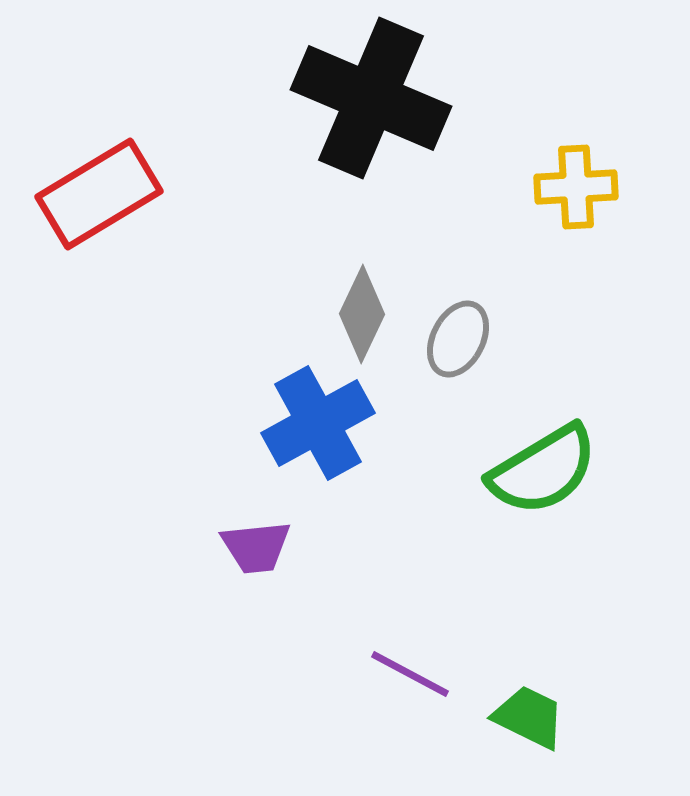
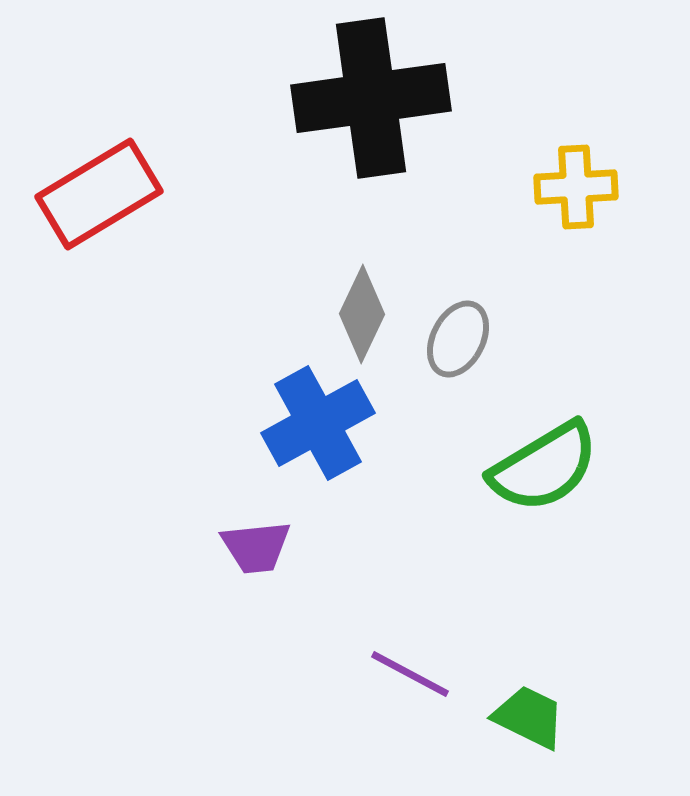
black cross: rotated 31 degrees counterclockwise
green semicircle: moved 1 px right, 3 px up
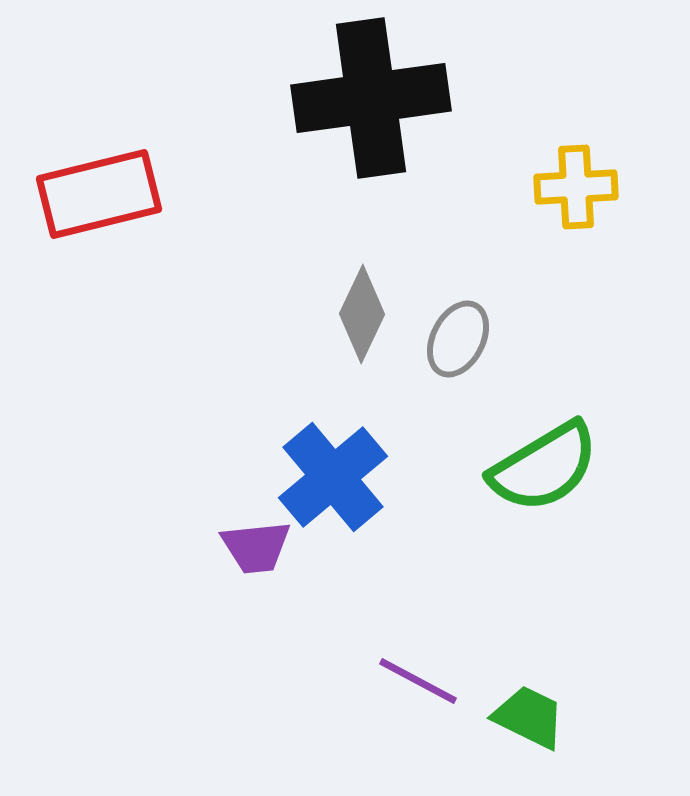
red rectangle: rotated 17 degrees clockwise
blue cross: moved 15 px right, 54 px down; rotated 11 degrees counterclockwise
purple line: moved 8 px right, 7 px down
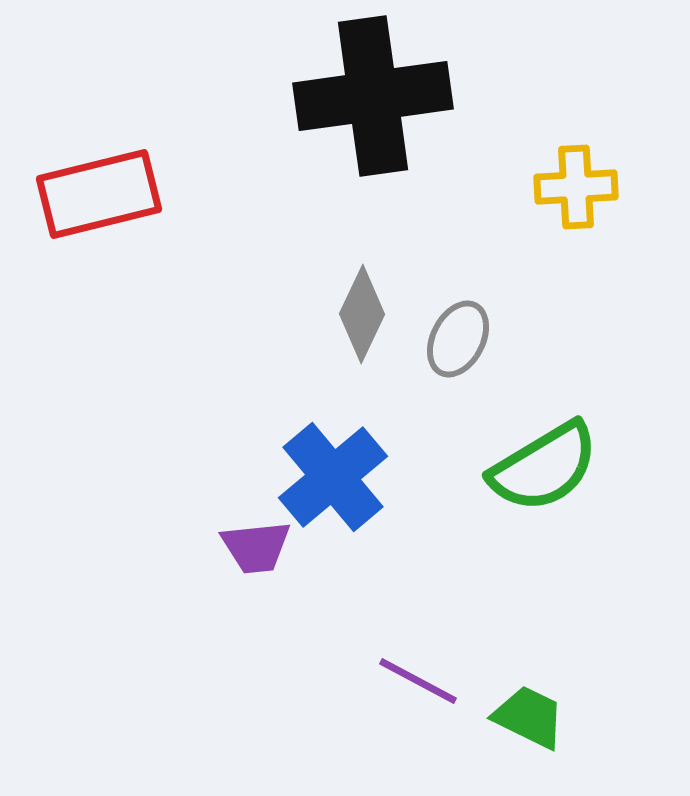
black cross: moved 2 px right, 2 px up
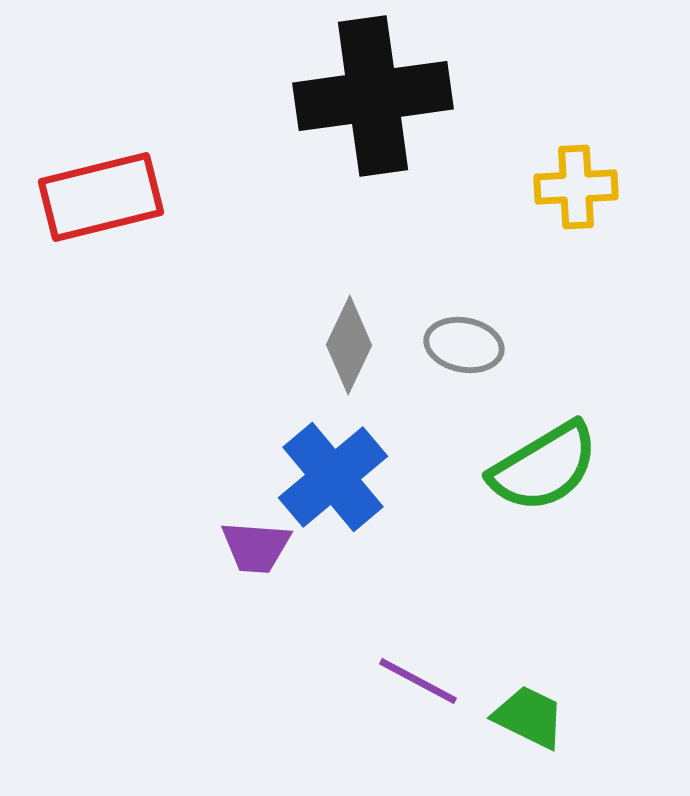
red rectangle: moved 2 px right, 3 px down
gray diamond: moved 13 px left, 31 px down
gray ellipse: moved 6 px right, 6 px down; rotated 74 degrees clockwise
purple trapezoid: rotated 10 degrees clockwise
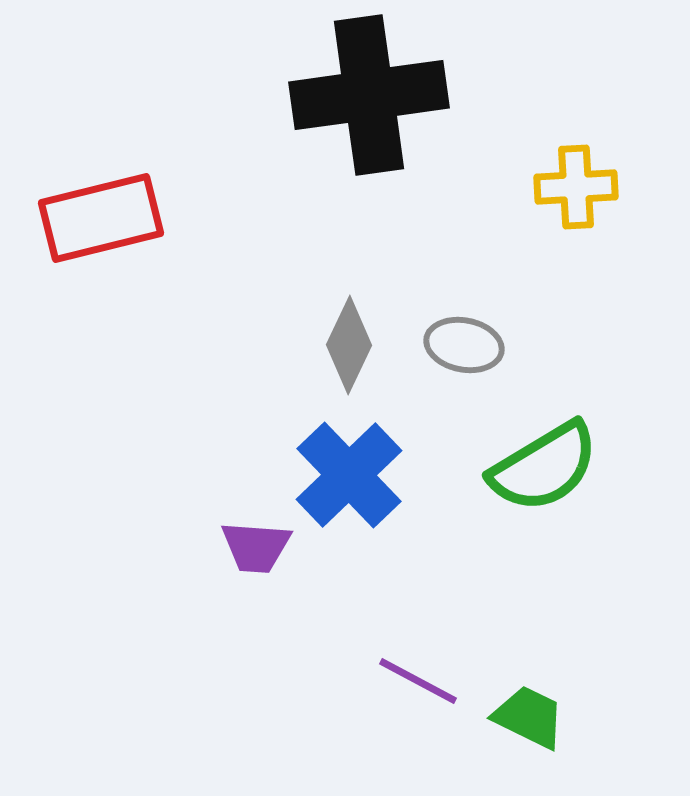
black cross: moved 4 px left, 1 px up
red rectangle: moved 21 px down
blue cross: moved 16 px right, 2 px up; rotated 4 degrees counterclockwise
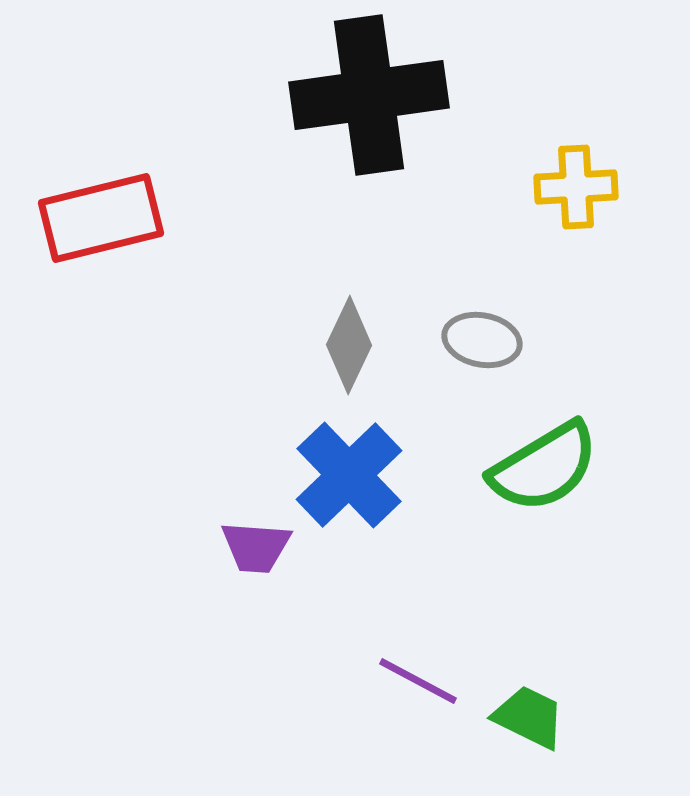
gray ellipse: moved 18 px right, 5 px up
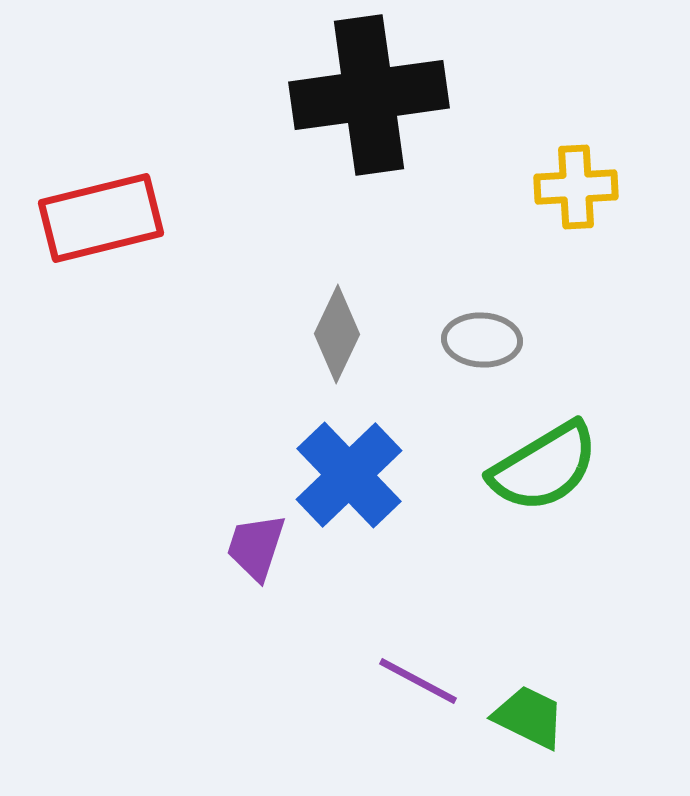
gray ellipse: rotated 8 degrees counterclockwise
gray diamond: moved 12 px left, 11 px up
purple trapezoid: rotated 104 degrees clockwise
